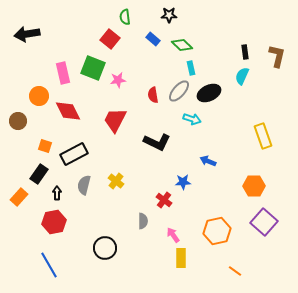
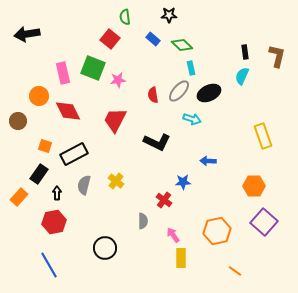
blue arrow at (208, 161): rotated 21 degrees counterclockwise
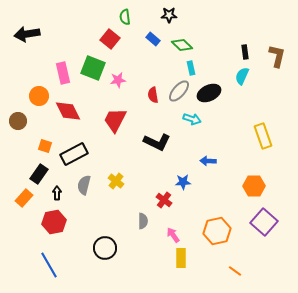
orange rectangle at (19, 197): moved 5 px right, 1 px down
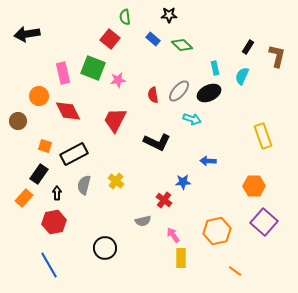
black rectangle at (245, 52): moved 3 px right, 5 px up; rotated 40 degrees clockwise
cyan rectangle at (191, 68): moved 24 px right
gray semicircle at (143, 221): rotated 77 degrees clockwise
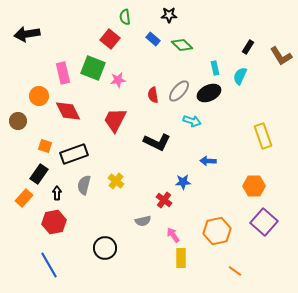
brown L-shape at (277, 56): moved 4 px right; rotated 135 degrees clockwise
cyan semicircle at (242, 76): moved 2 px left
cyan arrow at (192, 119): moved 2 px down
black rectangle at (74, 154): rotated 8 degrees clockwise
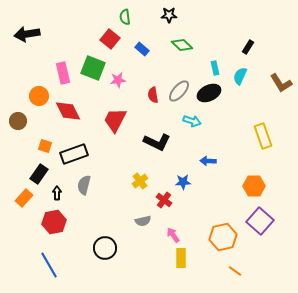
blue rectangle at (153, 39): moved 11 px left, 10 px down
brown L-shape at (281, 56): moved 27 px down
yellow cross at (116, 181): moved 24 px right; rotated 14 degrees clockwise
purple square at (264, 222): moved 4 px left, 1 px up
orange hexagon at (217, 231): moved 6 px right, 6 px down
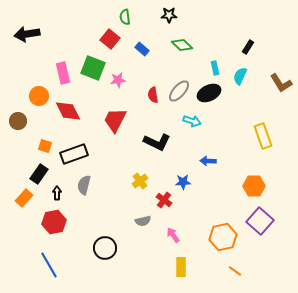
yellow rectangle at (181, 258): moved 9 px down
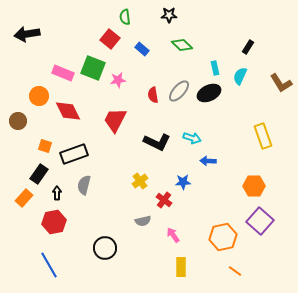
pink rectangle at (63, 73): rotated 55 degrees counterclockwise
cyan arrow at (192, 121): moved 17 px down
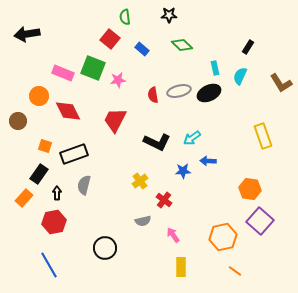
gray ellipse at (179, 91): rotated 35 degrees clockwise
cyan arrow at (192, 138): rotated 126 degrees clockwise
blue star at (183, 182): moved 11 px up
orange hexagon at (254, 186): moved 4 px left, 3 px down; rotated 10 degrees clockwise
